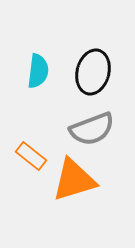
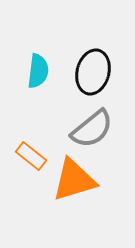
gray semicircle: rotated 18 degrees counterclockwise
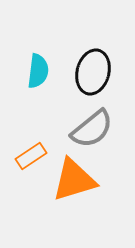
orange rectangle: rotated 72 degrees counterclockwise
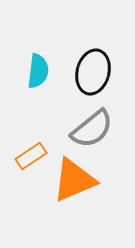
orange triangle: rotated 6 degrees counterclockwise
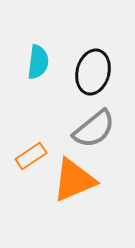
cyan semicircle: moved 9 px up
gray semicircle: moved 2 px right
